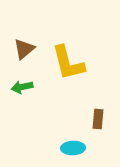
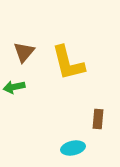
brown triangle: moved 3 px down; rotated 10 degrees counterclockwise
green arrow: moved 8 px left
cyan ellipse: rotated 10 degrees counterclockwise
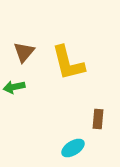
cyan ellipse: rotated 20 degrees counterclockwise
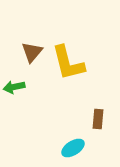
brown triangle: moved 8 px right
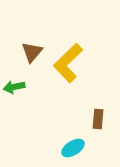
yellow L-shape: rotated 60 degrees clockwise
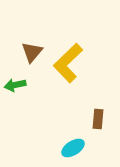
green arrow: moved 1 px right, 2 px up
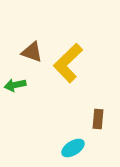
brown triangle: rotated 50 degrees counterclockwise
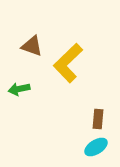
brown triangle: moved 6 px up
green arrow: moved 4 px right, 4 px down
cyan ellipse: moved 23 px right, 1 px up
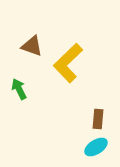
green arrow: rotated 75 degrees clockwise
